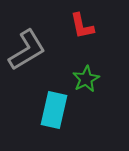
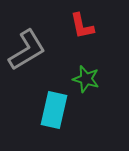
green star: rotated 28 degrees counterclockwise
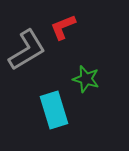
red L-shape: moved 19 px left, 1 px down; rotated 80 degrees clockwise
cyan rectangle: rotated 30 degrees counterclockwise
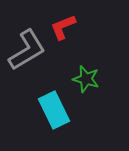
cyan rectangle: rotated 9 degrees counterclockwise
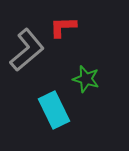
red L-shape: rotated 20 degrees clockwise
gray L-shape: rotated 9 degrees counterclockwise
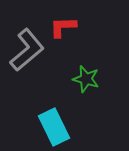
cyan rectangle: moved 17 px down
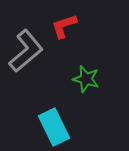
red L-shape: moved 1 px right, 1 px up; rotated 16 degrees counterclockwise
gray L-shape: moved 1 px left, 1 px down
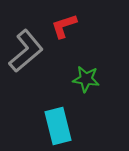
green star: rotated 8 degrees counterclockwise
cyan rectangle: moved 4 px right, 1 px up; rotated 12 degrees clockwise
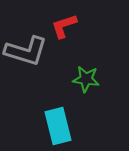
gray L-shape: rotated 57 degrees clockwise
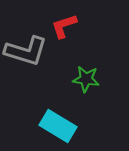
cyan rectangle: rotated 45 degrees counterclockwise
